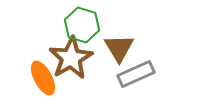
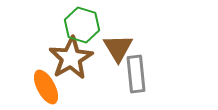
brown triangle: moved 1 px left
gray rectangle: rotated 72 degrees counterclockwise
orange ellipse: moved 3 px right, 9 px down
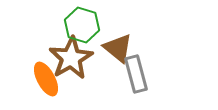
brown triangle: rotated 20 degrees counterclockwise
gray rectangle: rotated 9 degrees counterclockwise
orange ellipse: moved 8 px up
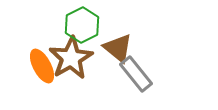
green hexagon: rotated 16 degrees clockwise
gray rectangle: rotated 24 degrees counterclockwise
orange ellipse: moved 4 px left, 13 px up
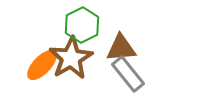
brown triangle: moved 3 px right; rotated 44 degrees counterclockwise
orange ellipse: moved 1 px up; rotated 72 degrees clockwise
gray rectangle: moved 8 px left
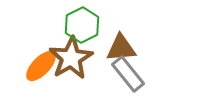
orange ellipse: moved 1 px left, 1 px down
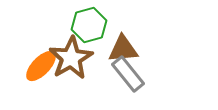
green hexagon: moved 7 px right; rotated 12 degrees clockwise
brown triangle: moved 2 px right, 1 px down
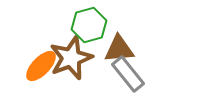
brown triangle: moved 4 px left
brown star: rotated 9 degrees clockwise
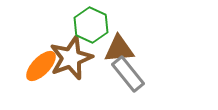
green hexagon: moved 2 px right; rotated 20 degrees counterclockwise
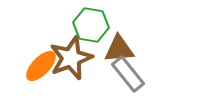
green hexagon: rotated 16 degrees counterclockwise
